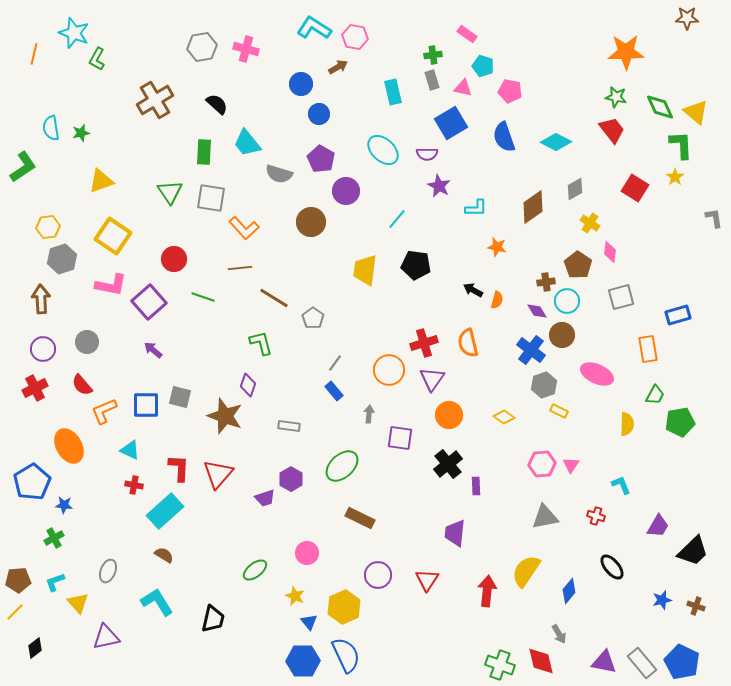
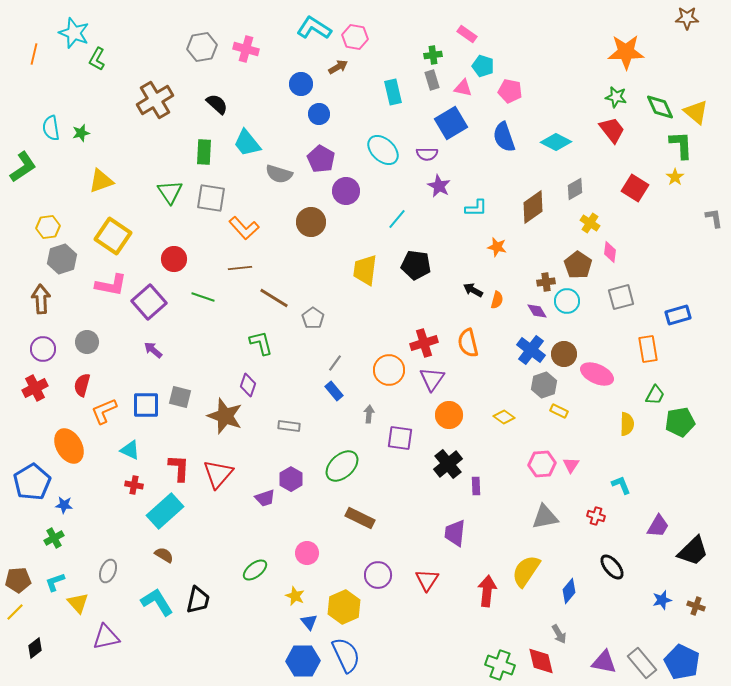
brown circle at (562, 335): moved 2 px right, 19 px down
red semicircle at (82, 385): rotated 55 degrees clockwise
black trapezoid at (213, 619): moved 15 px left, 19 px up
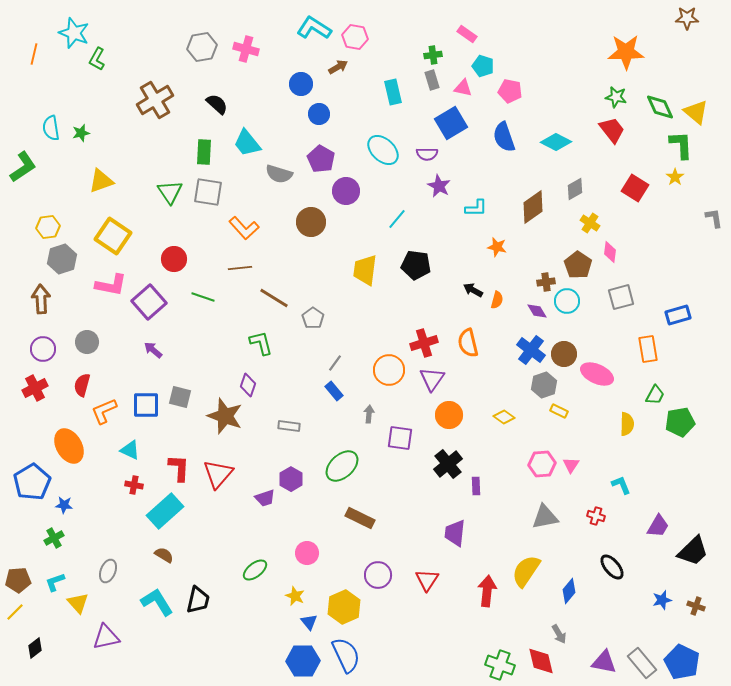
gray square at (211, 198): moved 3 px left, 6 px up
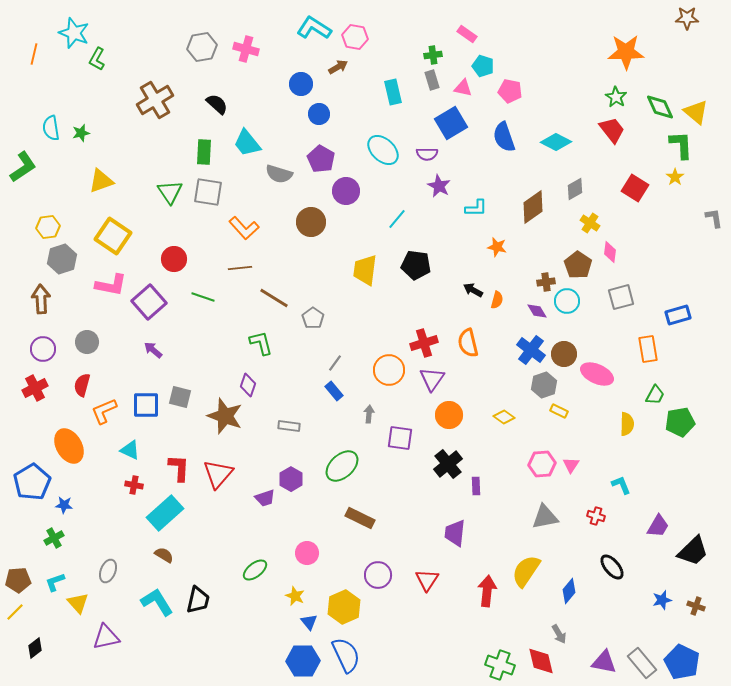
green star at (616, 97): rotated 20 degrees clockwise
cyan rectangle at (165, 511): moved 2 px down
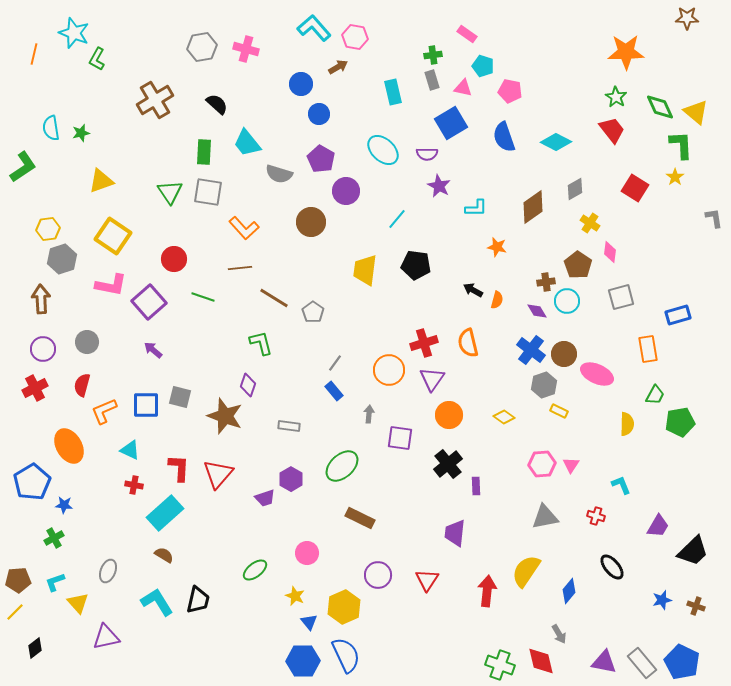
cyan L-shape at (314, 28): rotated 16 degrees clockwise
yellow hexagon at (48, 227): moved 2 px down
gray pentagon at (313, 318): moved 6 px up
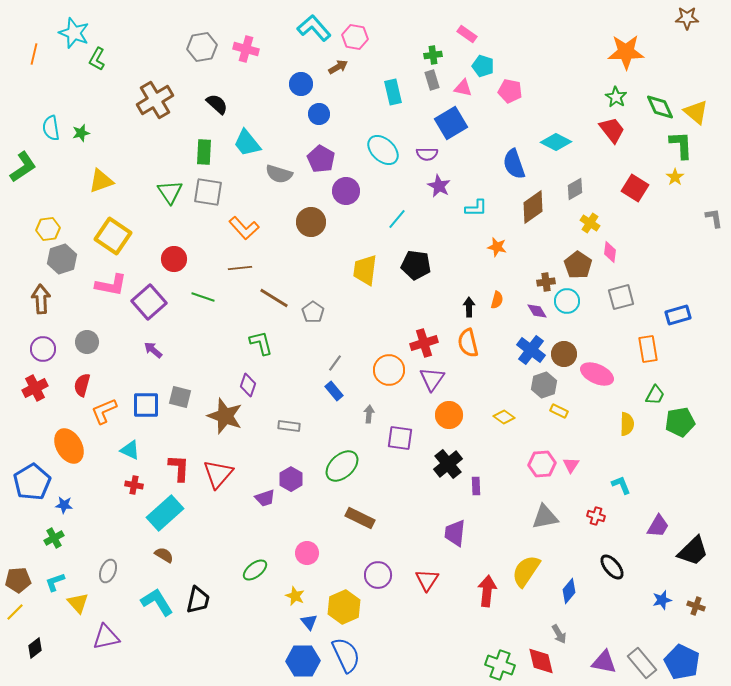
blue semicircle at (504, 137): moved 10 px right, 27 px down
black arrow at (473, 290): moved 4 px left, 17 px down; rotated 60 degrees clockwise
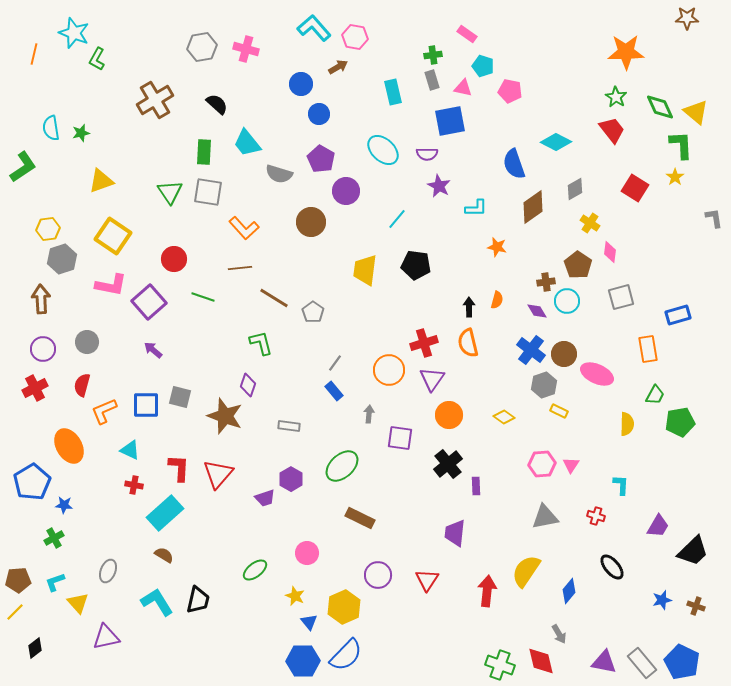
blue square at (451, 123): moved 1 px left, 2 px up; rotated 20 degrees clockwise
cyan L-shape at (621, 485): rotated 25 degrees clockwise
blue semicircle at (346, 655): rotated 69 degrees clockwise
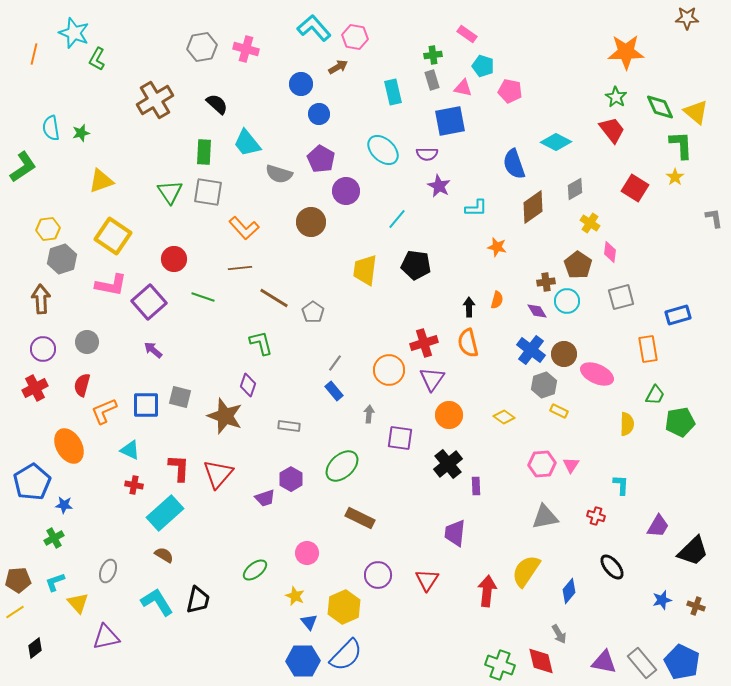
yellow line at (15, 612): rotated 12 degrees clockwise
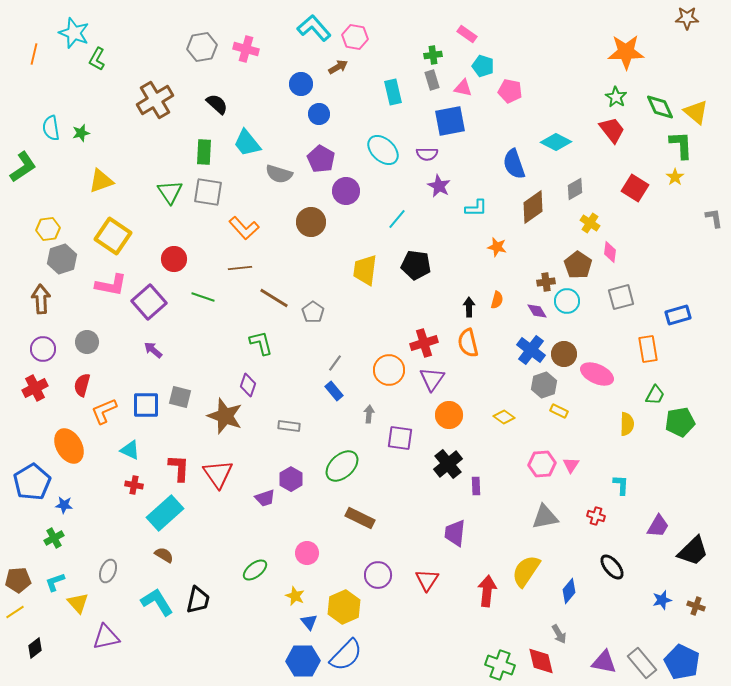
red triangle at (218, 474): rotated 16 degrees counterclockwise
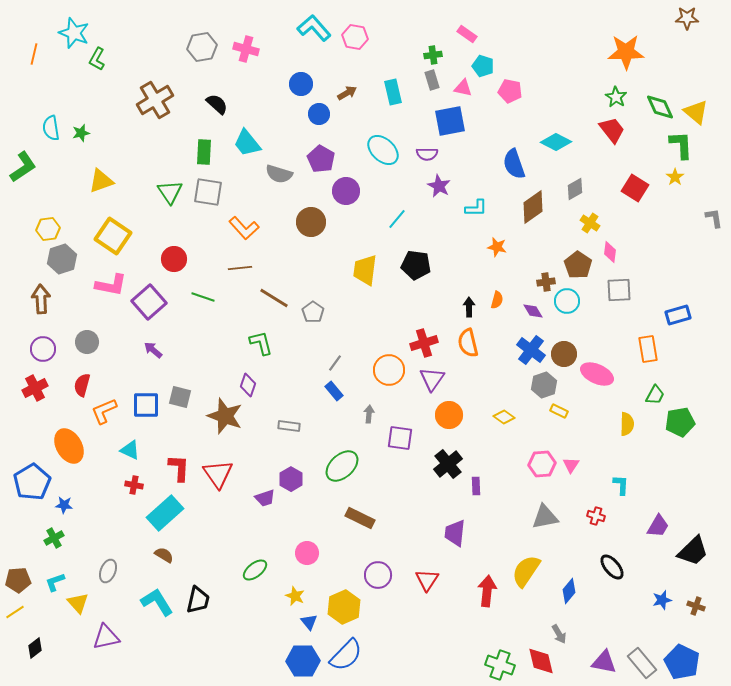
brown arrow at (338, 67): moved 9 px right, 26 px down
gray square at (621, 297): moved 2 px left, 7 px up; rotated 12 degrees clockwise
purple diamond at (537, 311): moved 4 px left
